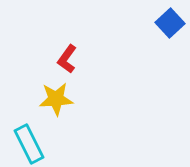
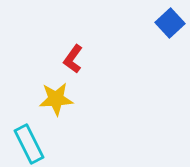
red L-shape: moved 6 px right
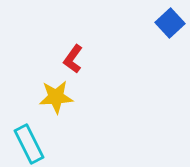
yellow star: moved 2 px up
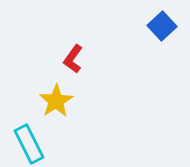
blue square: moved 8 px left, 3 px down
yellow star: moved 4 px down; rotated 28 degrees counterclockwise
